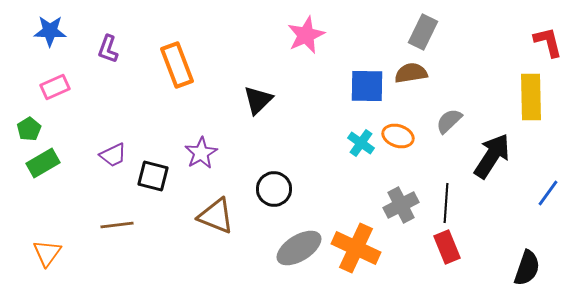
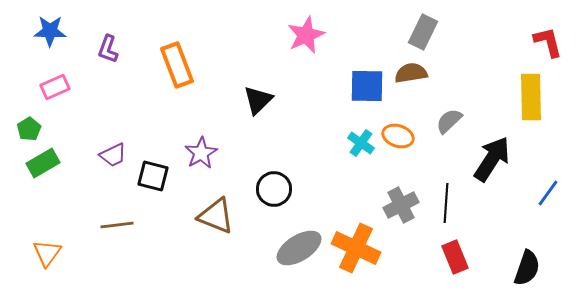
black arrow: moved 3 px down
red rectangle: moved 8 px right, 10 px down
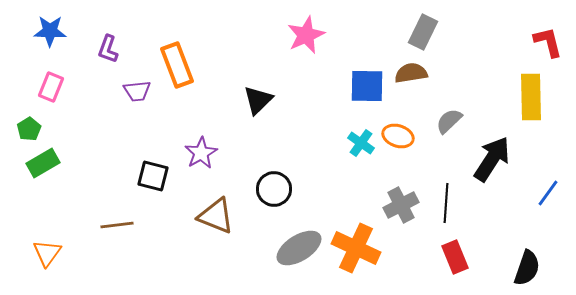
pink rectangle: moved 4 px left; rotated 44 degrees counterclockwise
purple trapezoid: moved 24 px right, 64 px up; rotated 20 degrees clockwise
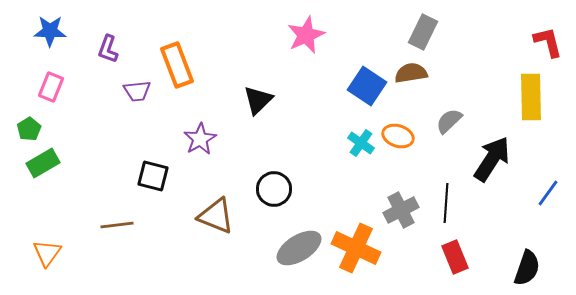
blue square: rotated 33 degrees clockwise
purple star: moved 1 px left, 14 px up
gray cross: moved 5 px down
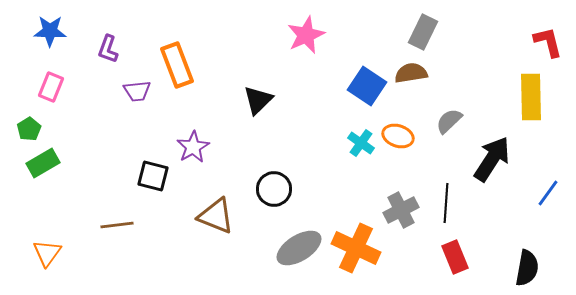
purple star: moved 7 px left, 8 px down
black semicircle: rotated 9 degrees counterclockwise
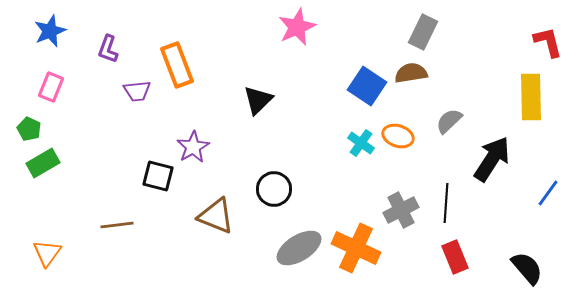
blue star: rotated 24 degrees counterclockwise
pink star: moved 9 px left, 8 px up
green pentagon: rotated 15 degrees counterclockwise
black square: moved 5 px right
black semicircle: rotated 51 degrees counterclockwise
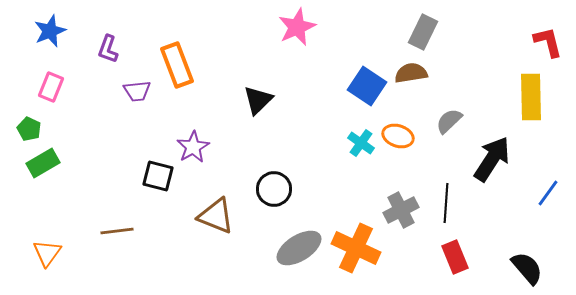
brown line: moved 6 px down
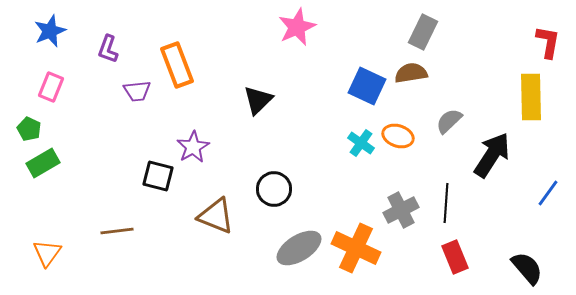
red L-shape: rotated 24 degrees clockwise
blue square: rotated 9 degrees counterclockwise
black arrow: moved 4 px up
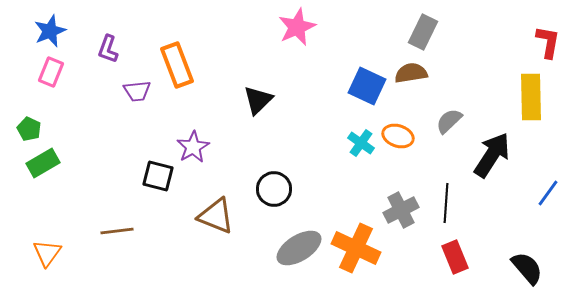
pink rectangle: moved 15 px up
